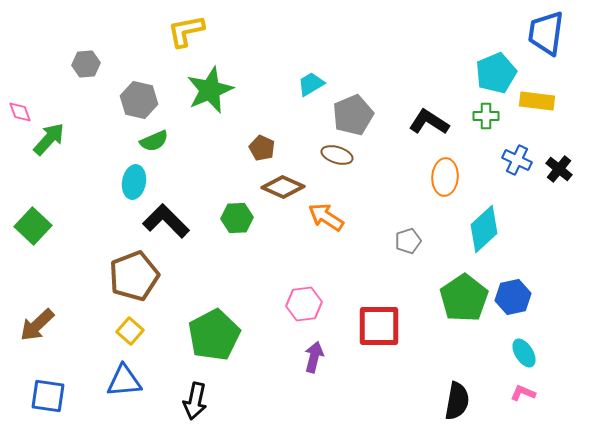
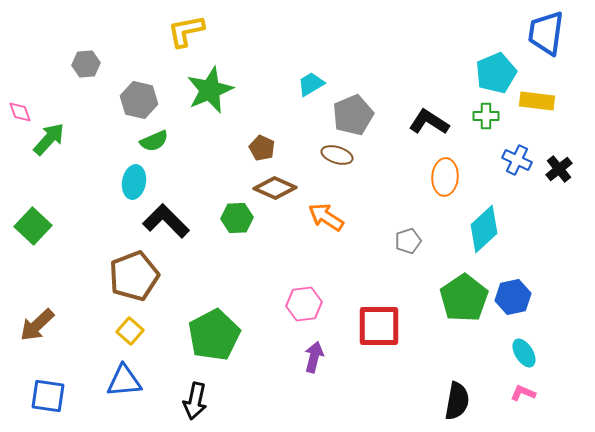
black cross at (559, 169): rotated 12 degrees clockwise
brown diamond at (283, 187): moved 8 px left, 1 px down
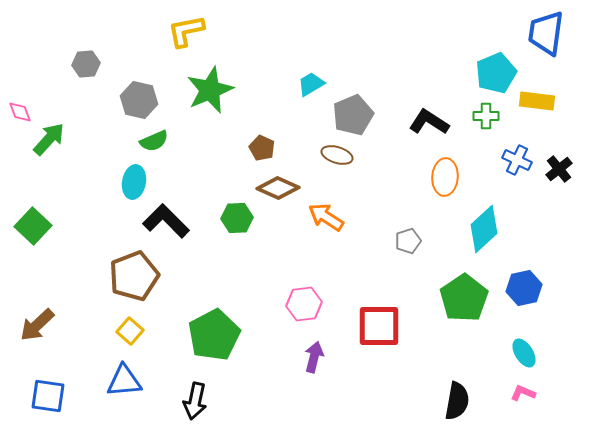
brown diamond at (275, 188): moved 3 px right
blue hexagon at (513, 297): moved 11 px right, 9 px up
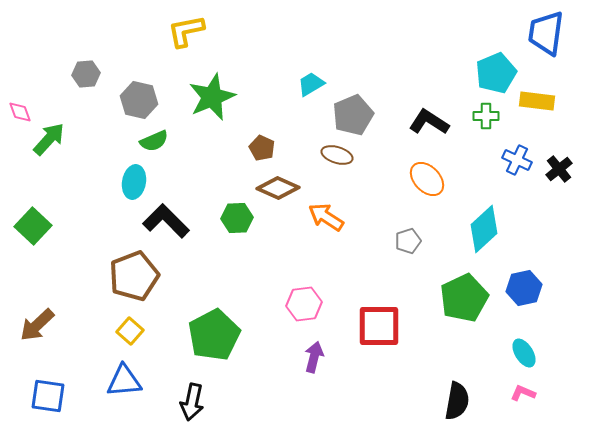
gray hexagon at (86, 64): moved 10 px down
green star at (210, 90): moved 2 px right, 7 px down
orange ellipse at (445, 177): moved 18 px left, 2 px down; rotated 48 degrees counterclockwise
green pentagon at (464, 298): rotated 9 degrees clockwise
black arrow at (195, 401): moved 3 px left, 1 px down
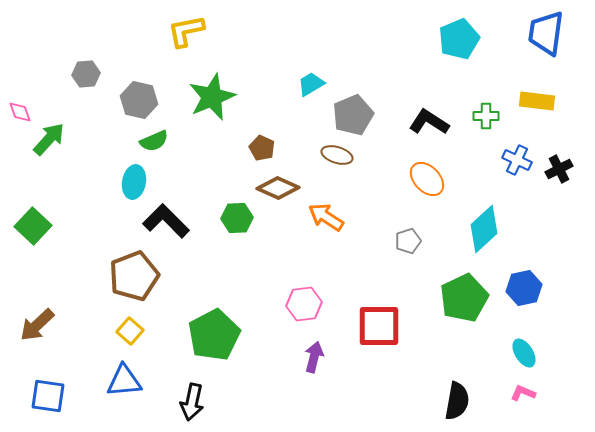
cyan pentagon at (496, 73): moved 37 px left, 34 px up
black cross at (559, 169): rotated 12 degrees clockwise
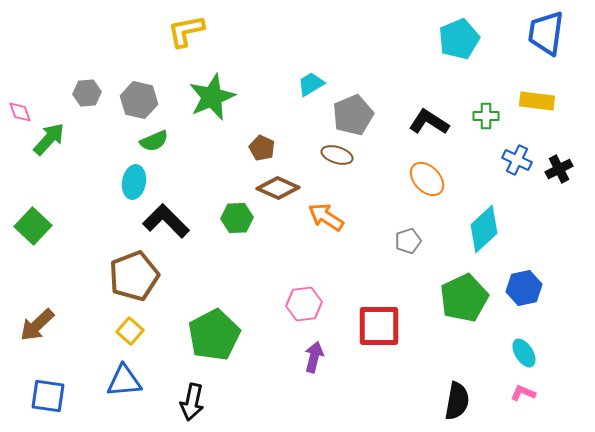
gray hexagon at (86, 74): moved 1 px right, 19 px down
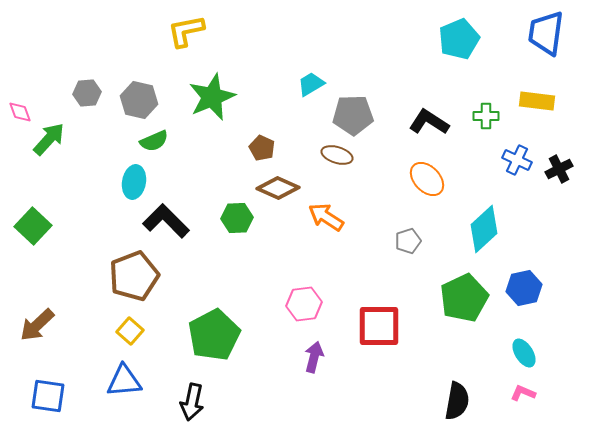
gray pentagon at (353, 115): rotated 21 degrees clockwise
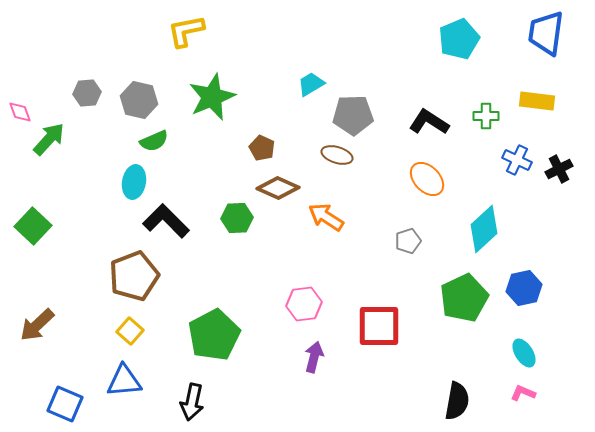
blue square at (48, 396): moved 17 px right, 8 px down; rotated 15 degrees clockwise
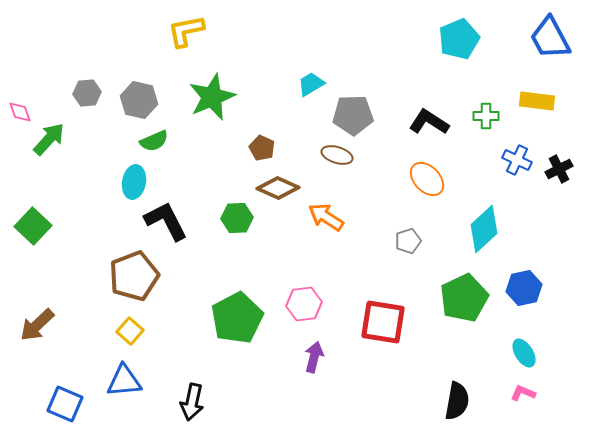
blue trapezoid at (546, 33): moved 4 px right, 5 px down; rotated 36 degrees counterclockwise
black L-shape at (166, 221): rotated 18 degrees clockwise
red square at (379, 326): moved 4 px right, 4 px up; rotated 9 degrees clockwise
green pentagon at (214, 335): moved 23 px right, 17 px up
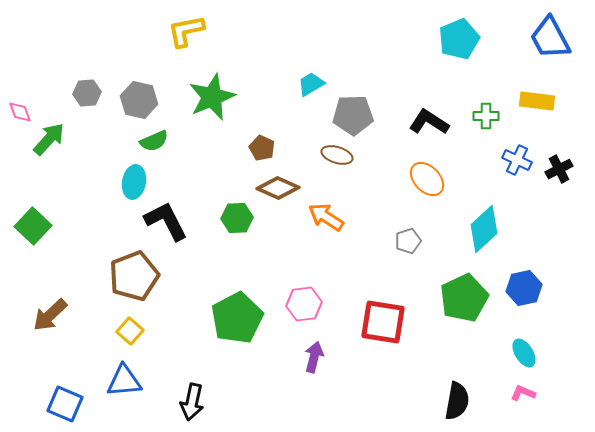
brown arrow at (37, 325): moved 13 px right, 10 px up
